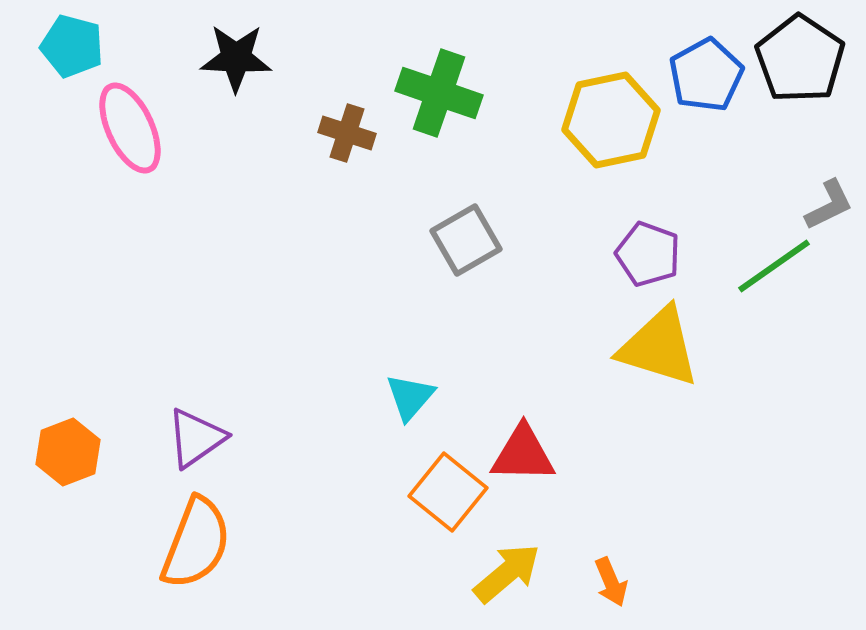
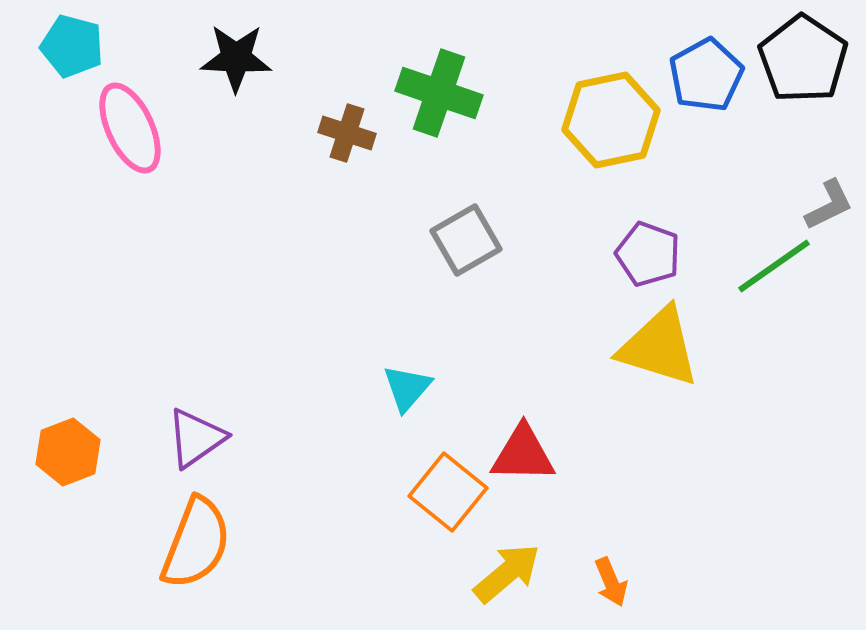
black pentagon: moved 3 px right
cyan triangle: moved 3 px left, 9 px up
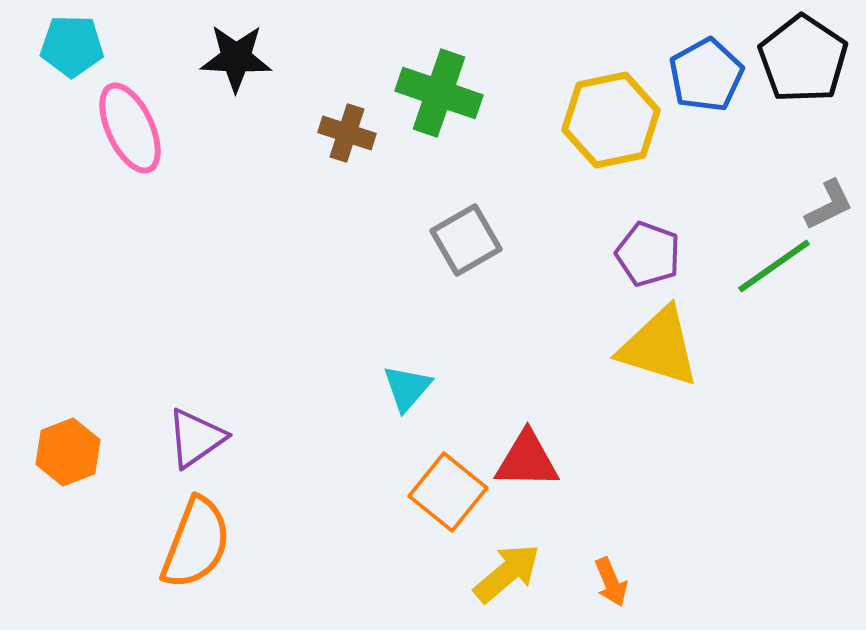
cyan pentagon: rotated 14 degrees counterclockwise
red triangle: moved 4 px right, 6 px down
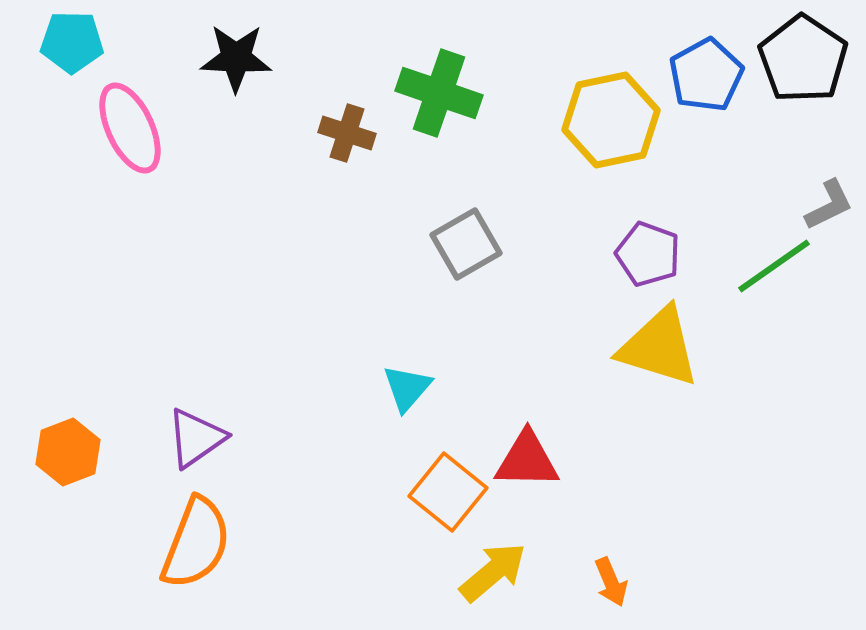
cyan pentagon: moved 4 px up
gray square: moved 4 px down
yellow arrow: moved 14 px left, 1 px up
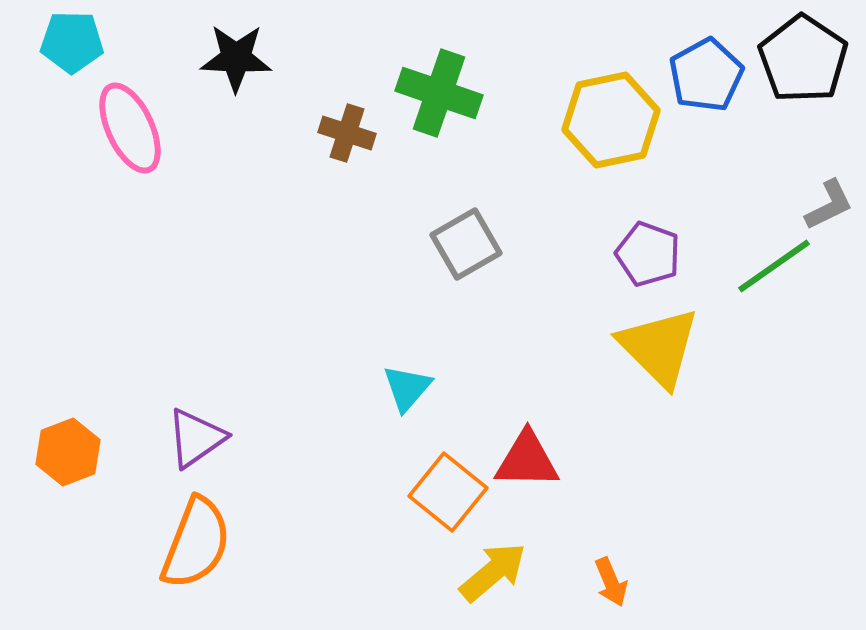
yellow triangle: rotated 28 degrees clockwise
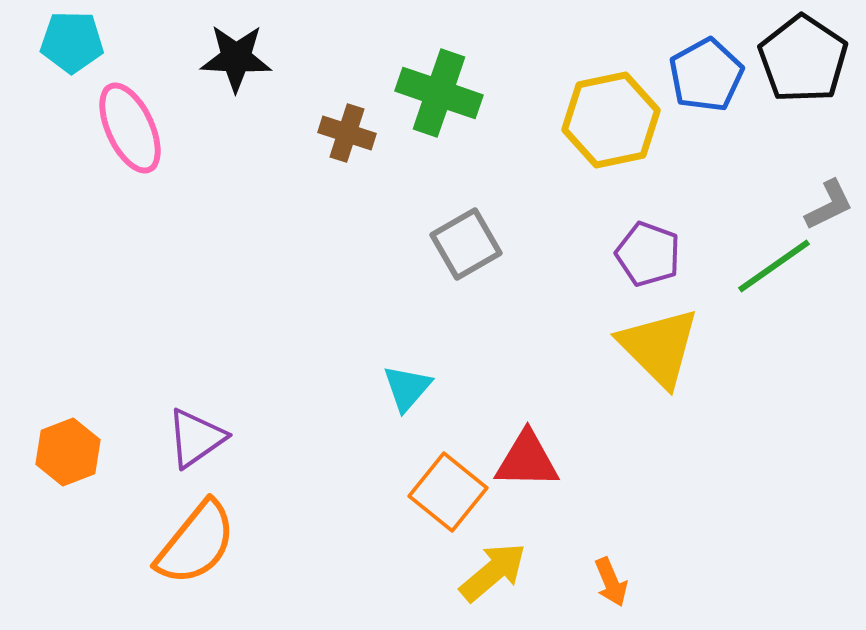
orange semicircle: rotated 18 degrees clockwise
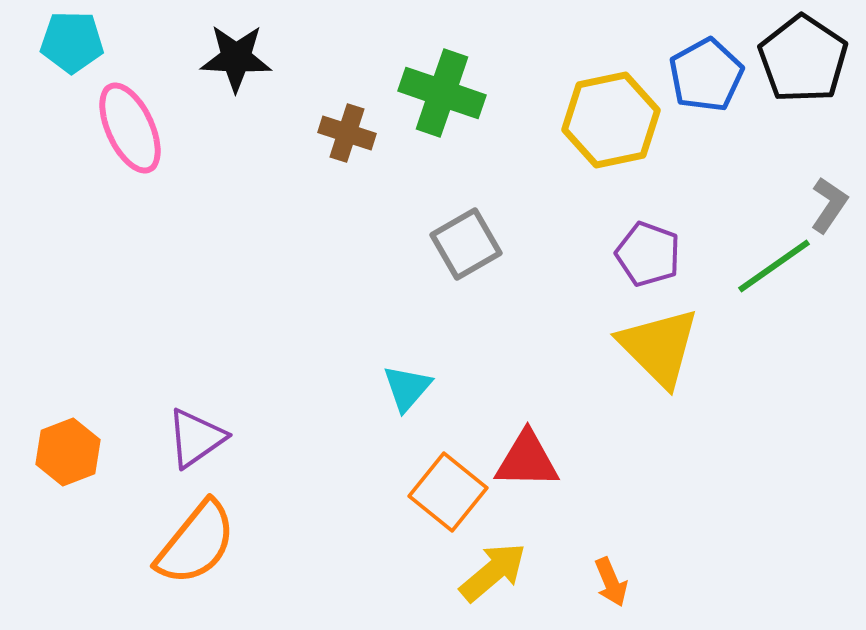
green cross: moved 3 px right
gray L-shape: rotated 30 degrees counterclockwise
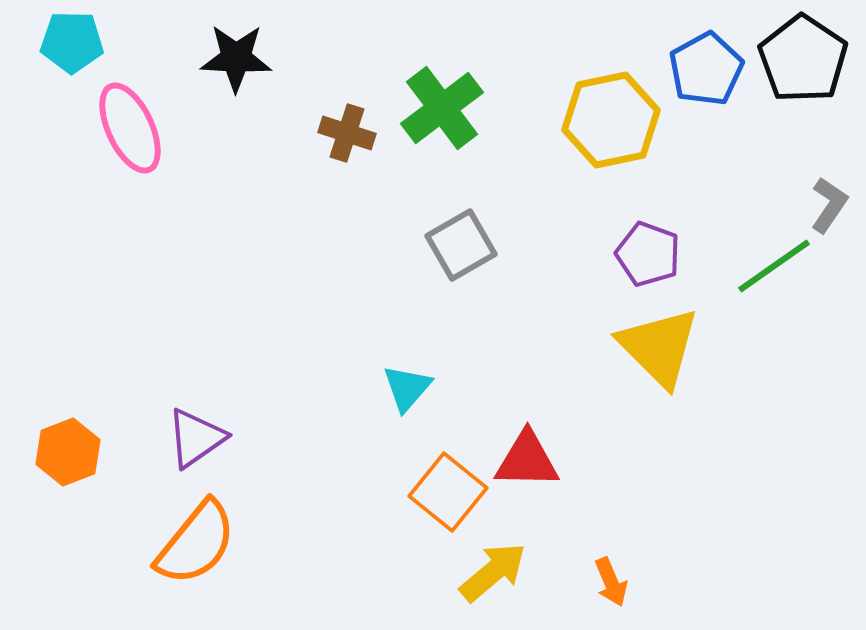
blue pentagon: moved 6 px up
green cross: moved 15 px down; rotated 34 degrees clockwise
gray square: moved 5 px left, 1 px down
